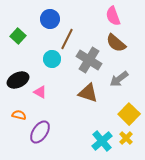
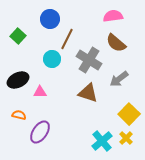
pink semicircle: rotated 102 degrees clockwise
pink triangle: rotated 32 degrees counterclockwise
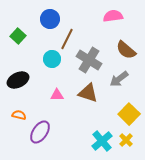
brown semicircle: moved 10 px right, 7 px down
pink triangle: moved 17 px right, 3 px down
yellow cross: moved 2 px down
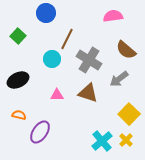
blue circle: moved 4 px left, 6 px up
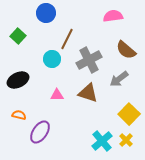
gray cross: rotated 30 degrees clockwise
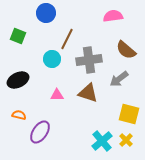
green square: rotated 21 degrees counterclockwise
gray cross: rotated 20 degrees clockwise
yellow square: rotated 30 degrees counterclockwise
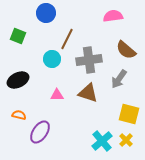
gray arrow: rotated 18 degrees counterclockwise
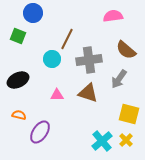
blue circle: moved 13 px left
